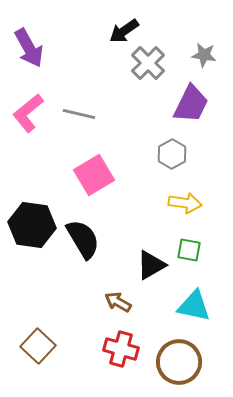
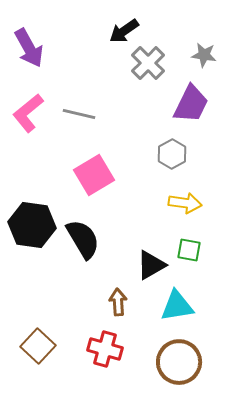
brown arrow: rotated 56 degrees clockwise
cyan triangle: moved 17 px left; rotated 21 degrees counterclockwise
red cross: moved 16 px left
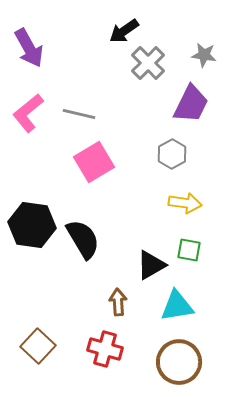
pink square: moved 13 px up
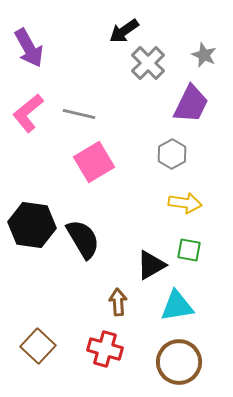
gray star: rotated 15 degrees clockwise
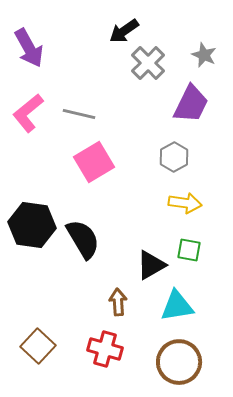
gray hexagon: moved 2 px right, 3 px down
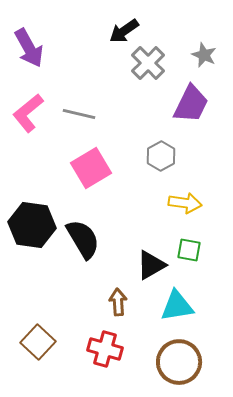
gray hexagon: moved 13 px left, 1 px up
pink square: moved 3 px left, 6 px down
brown square: moved 4 px up
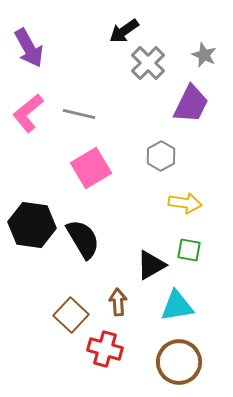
brown square: moved 33 px right, 27 px up
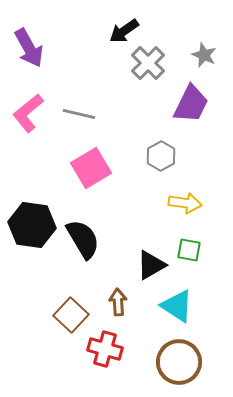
cyan triangle: rotated 42 degrees clockwise
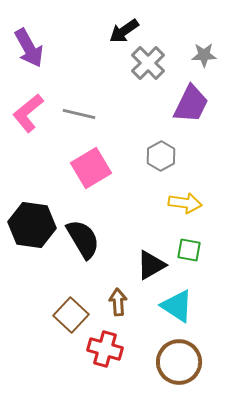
gray star: rotated 25 degrees counterclockwise
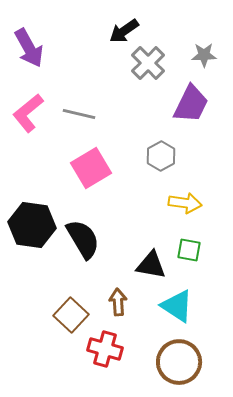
black triangle: rotated 40 degrees clockwise
